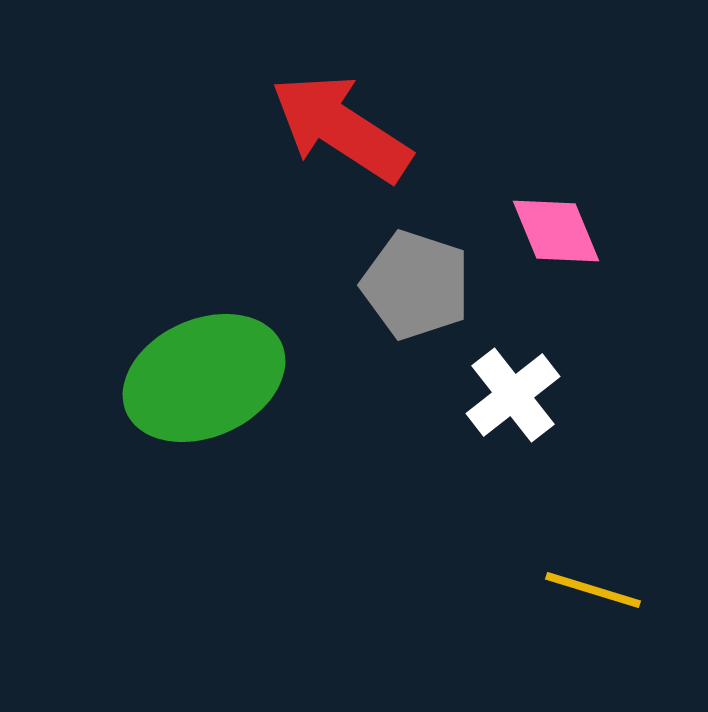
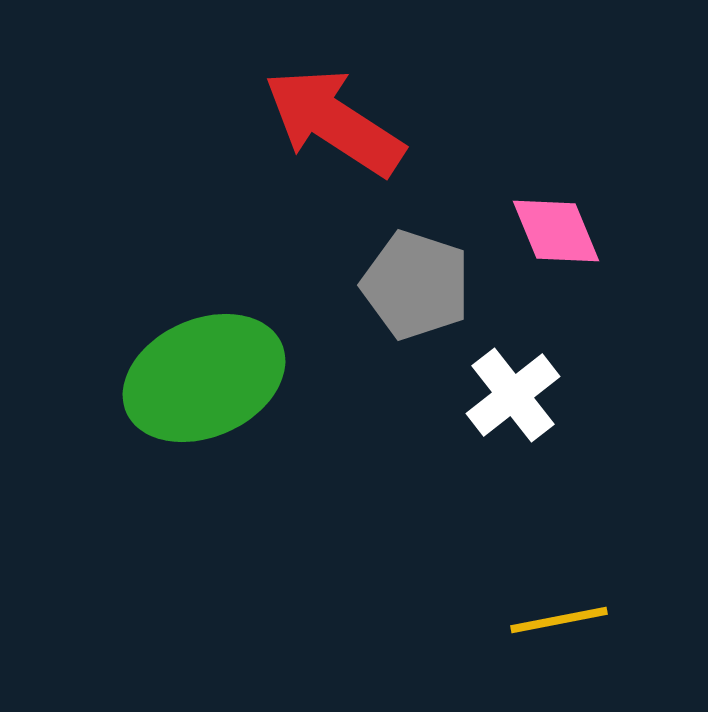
red arrow: moved 7 px left, 6 px up
yellow line: moved 34 px left, 30 px down; rotated 28 degrees counterclockwise
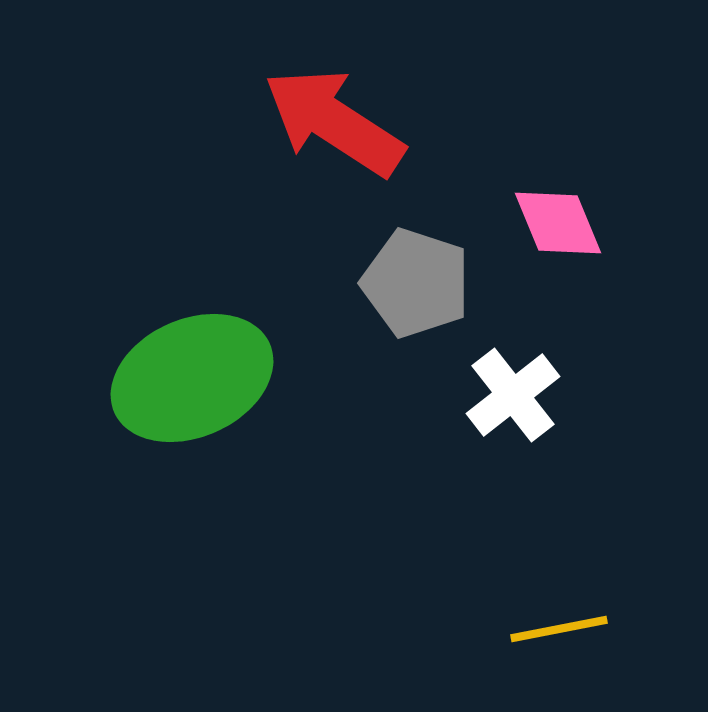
pink diamond: moved 2 px right, 8 px up
gray pentagon: moved 2 px up
green ellipse: moved 12 px left
yellow line: moved 9 px down
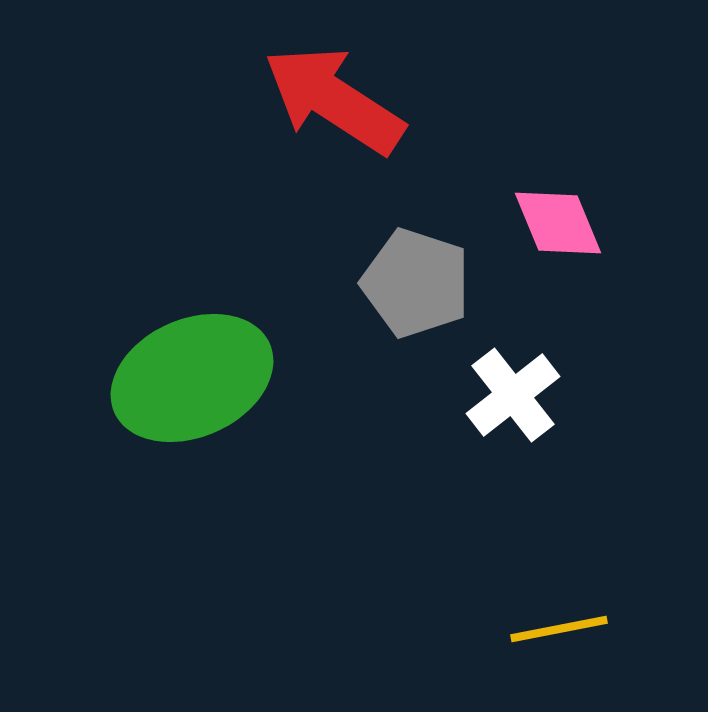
red arrow: moved 22 px up
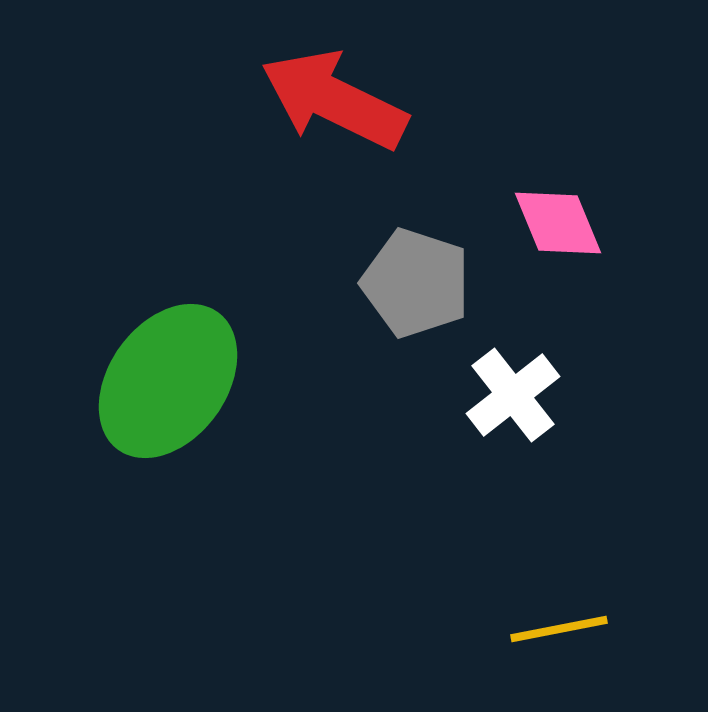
red arrow: rotated 7 degrees counterclockwise
green ellipse: moved 24 px left, 3 px down; rotated 30 degrees counterclockwise
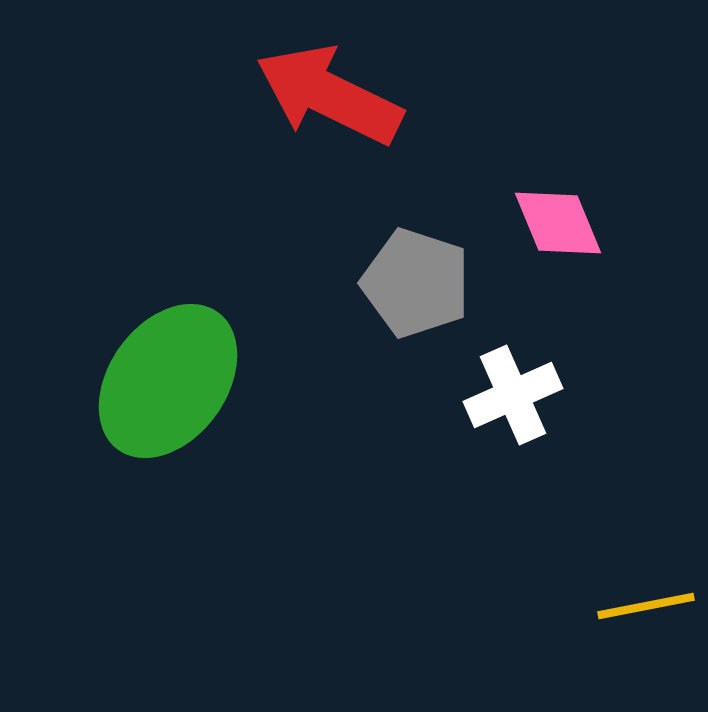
red arrow: moved 5 px left, 5 px up
white cross: rotated 14 degrees clockwise
yellow line: moved 87 px right, 23 px up
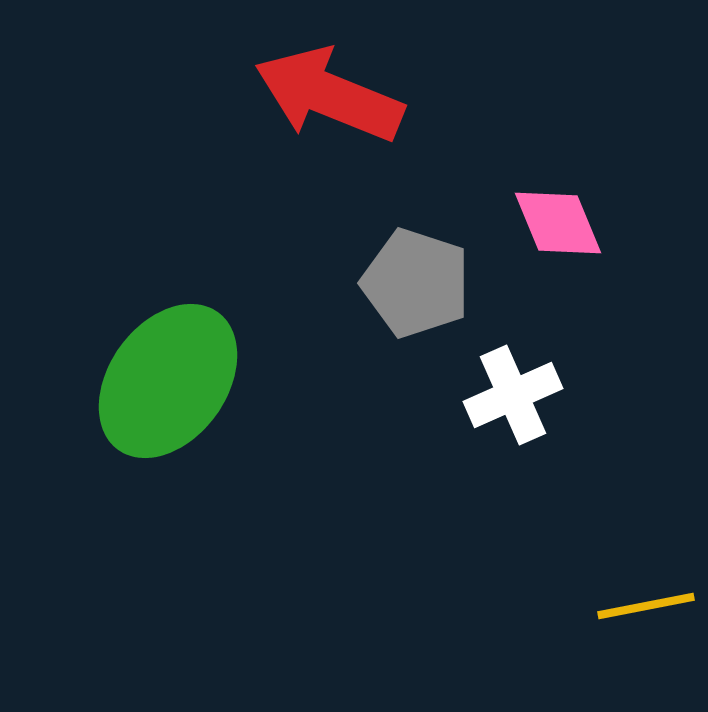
red arrow: rotated 4 degrees counterclockwise
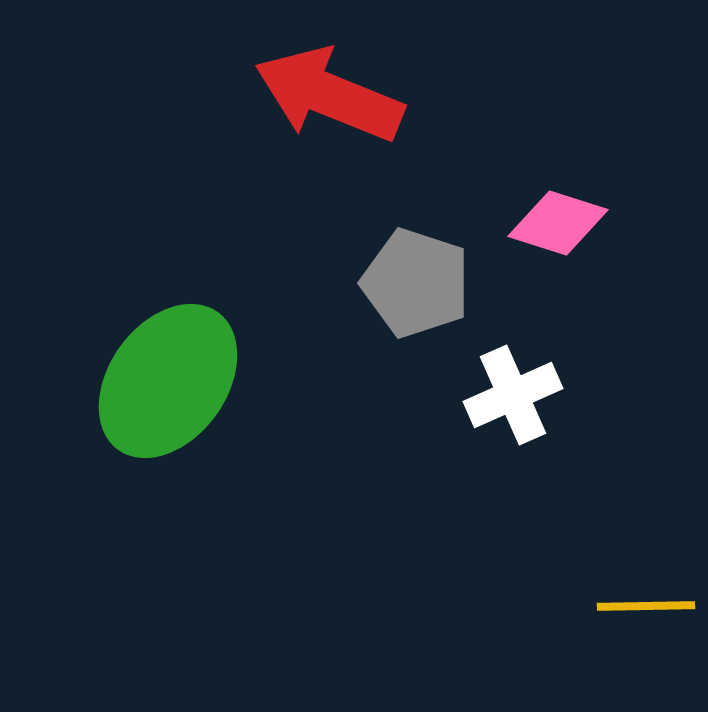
pink diamond: rotated 50 degrees counterclockwise
yellow line: rotated 10 degrees clockwise
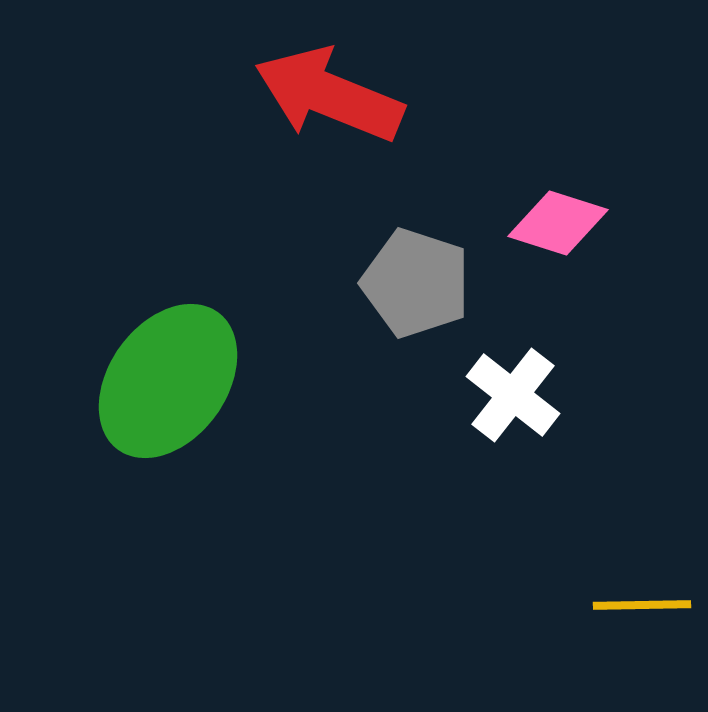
white cross: rotated 28 degrees counterclockwise
yellow line: moved 4 px left, 1 px up
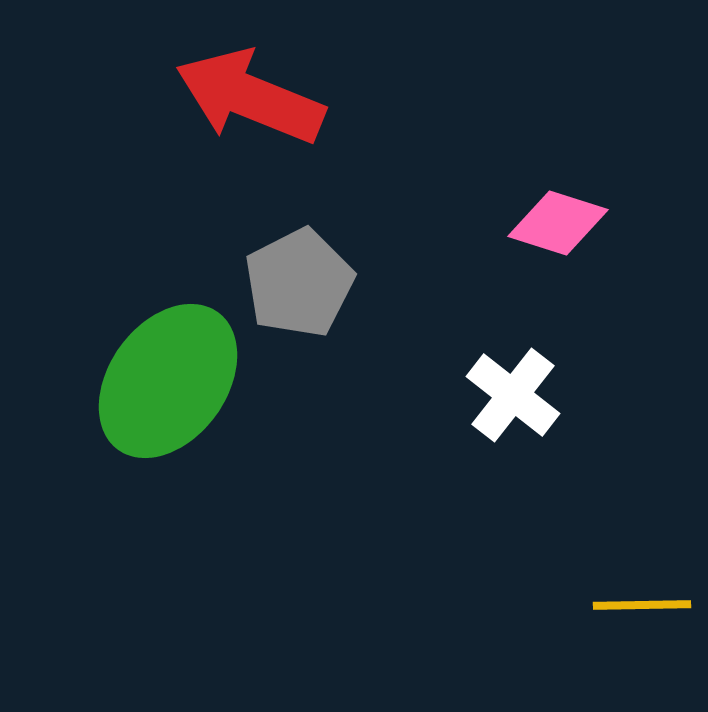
red arrow: moved 79 px left, 2 px down
gray pentagon: moved 117 px left; rotated 27 degrees clockwise
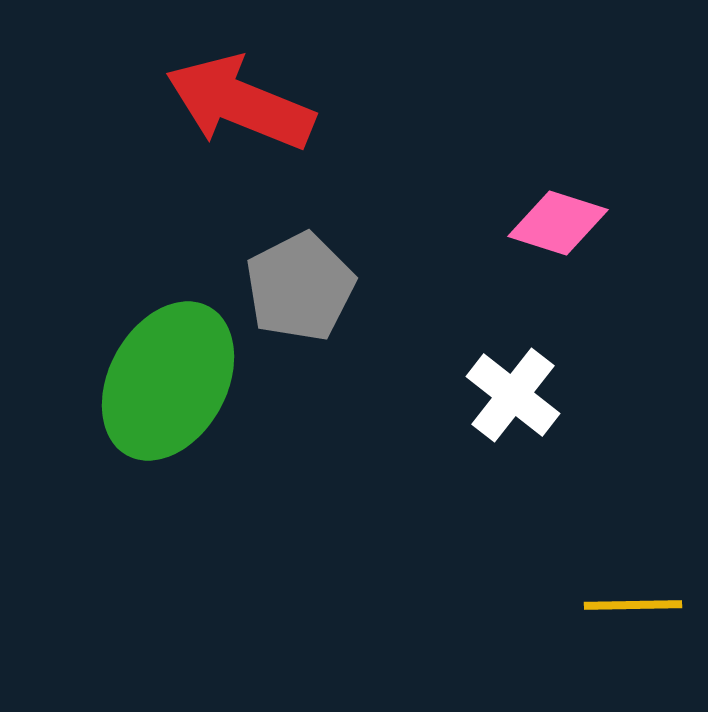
red arrow: moved 10 px left, 6 px down
gray pentagon: moved 1 px right, 4 px down
green ellipse: rotated 7 degrees counterclockwise
yellow line: moved 9 px left
